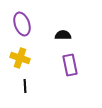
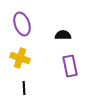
purple rectangle: moved 1 px down
black line: moved 1 px left, 2 px down
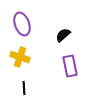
black semicircle: rotated 42 degrees counterclockwise
yellow cross: moved 1 px up
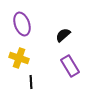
yellow cross: moved 1 px left, 1 px down
purple rectangle: rotated 20 degrees counterclockwise
black line: moved 7 px right, 6 px up
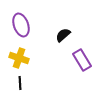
purple ellipse: moved 1 px left, 1 px down
purple rectangle: moved 12 px right, 6 px up
black line: moved 11 px left, 1 px down
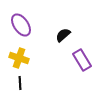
purple ellipse: rotated 15 degrees counterclockwise
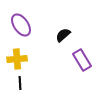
yellow cross: moved 2 px left, 1 px down; rotated 24 degrees counterclockwise
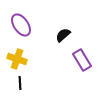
yellow cross: rotated 24 degrees clockwise
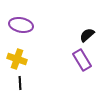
purple ellipse: rotated 45 degrees counterclockwise
black semicircle: moved 24 px right
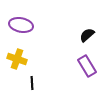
purple rectangle: moved 5 px right, 6 px down
black line: moved 12 px right
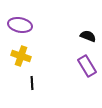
purple ellipse: moved 1 px left
black semicircle: moved 1 px right, 1 px down; rotated 63 degrees clockwise
yellow cross: moved 4 px right, 3 px up
